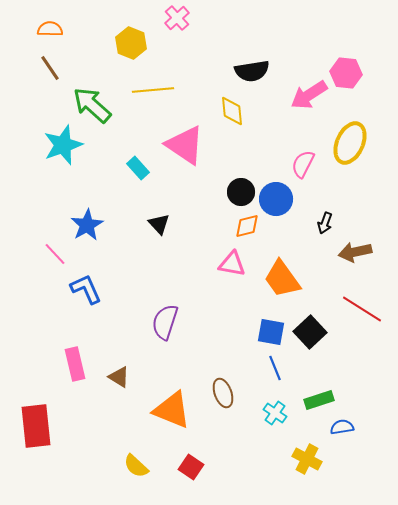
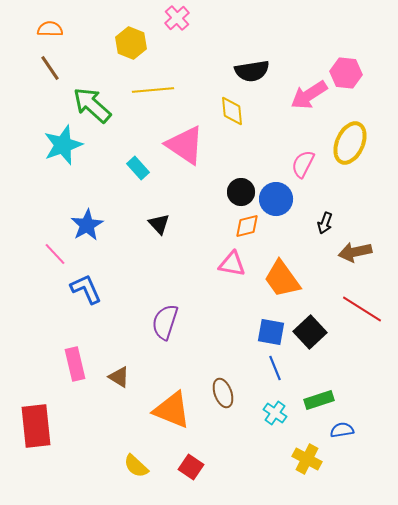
blue semicircle at (342, 427): moved 3 px down
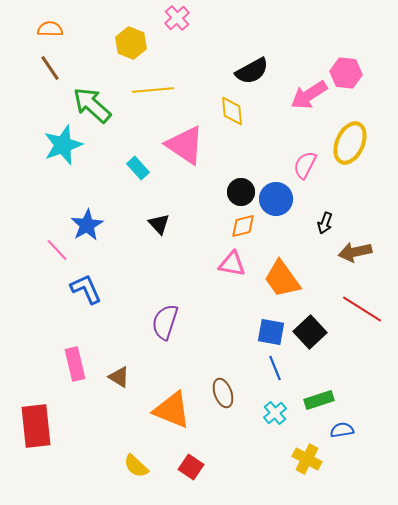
black semicircle at (252, 71): rotated 20 degrees counterclockwise
pink semicircle at (303, 164): moved 2 px right, 1 px down
orange diamond at (247, 226): moved 4 px left
pink line at (55, 254): moved 2 px right, 4 px up
cyan cross at (275, 413): rotated 15 degrees clockwise
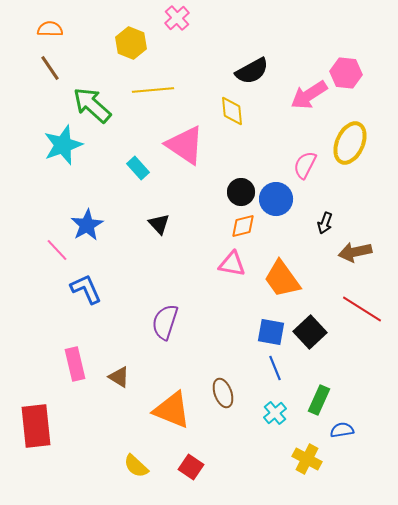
green rectangle at (319, 400): rotated 48 degrees counterclockwise
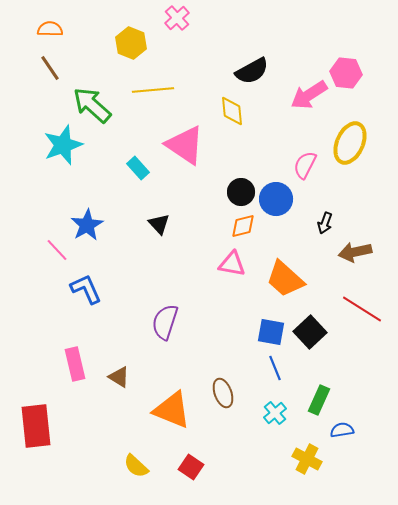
orange trapezoid at (282, 279): moved 3 px right; rotated 12 degrees counterclockwise
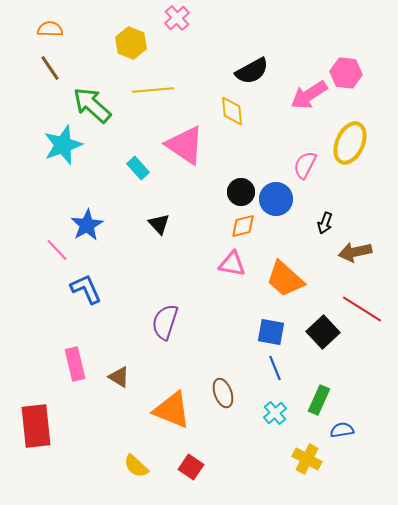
black square at (310, 332): moved 13 px right
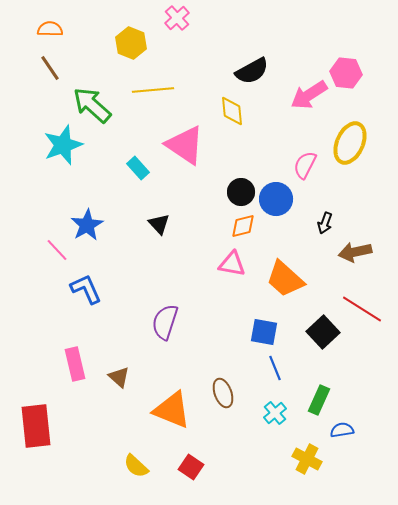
blue square at (271, 332): moved 7 px left
brown triangle at (119, 377): rotated 10 degrees clockwise
